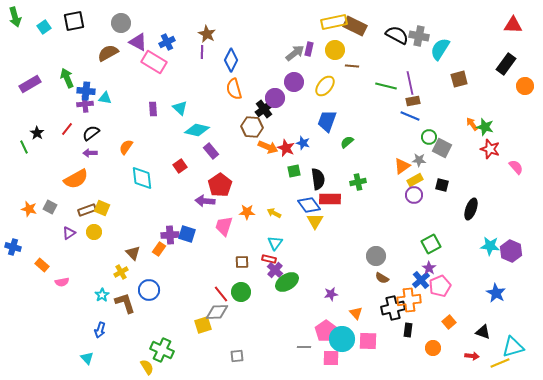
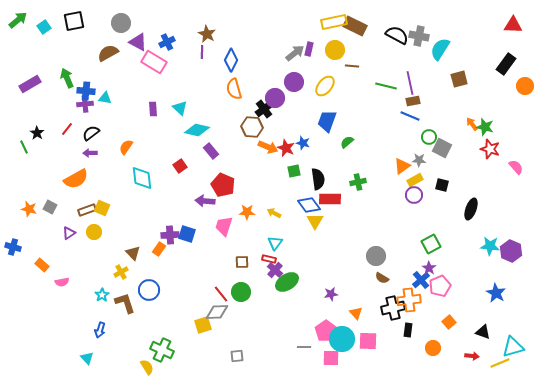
green arrow at (15, 17): moved 3 px right, 3 px down; rotated 114 degrees counterclockwise
red pentagon at (220, 185): moved 3 px right; rotated 15 degrees counterclockwise
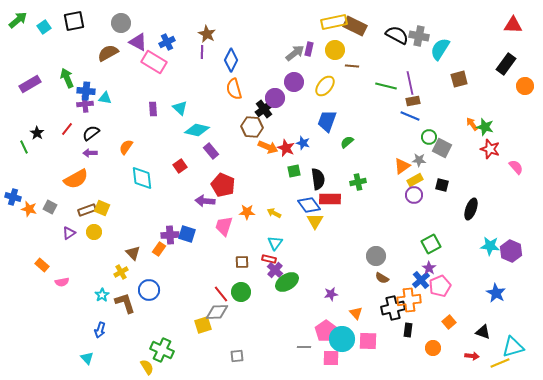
blue cross at (13, 247): moved 50 px up
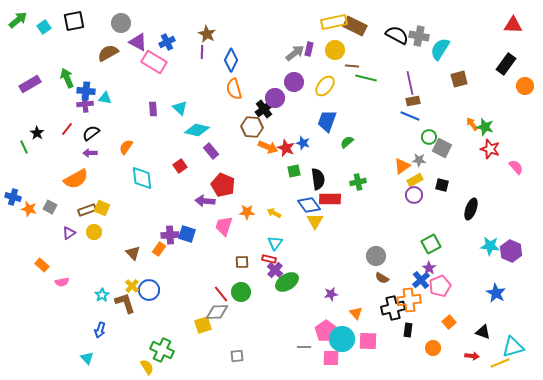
green line at (386, 86): moved 20 px left, 8 px up
yellow cross at (121, 272): moved 11 px right, 14 px down; rotated 16 degrees counterclockwise
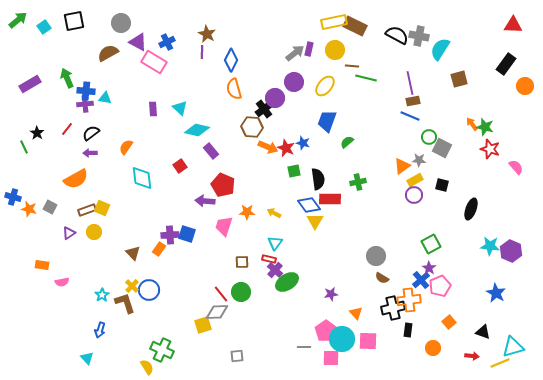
orange rectangle at (42, 265): rotated 32 degrees counterclockwise
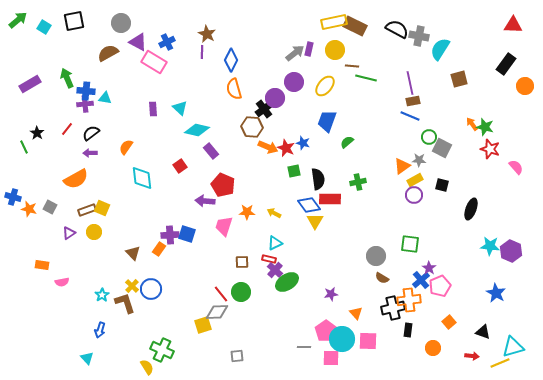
cyan square at (44, 27): rotated 24 degrees counterclockwise
black semicircle at (397, 35): moved 6 px up
cyan triangle at (275, 243): rotated 28 degrees clockwise
green square at (431, 244): moved 21 px left; rotated 36 degrees clockwise
blue circle at (149, 290): moved 2 px right, 1 px up
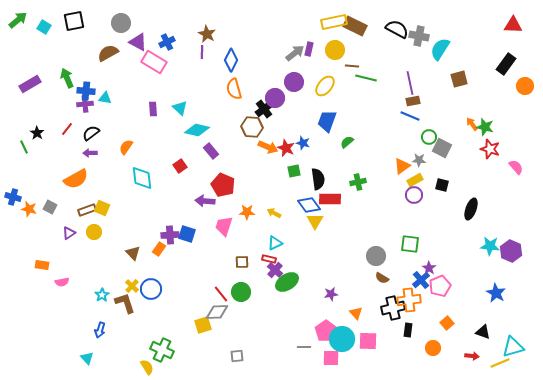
orange square at (449, 322): moved 2 px left, 1 px down
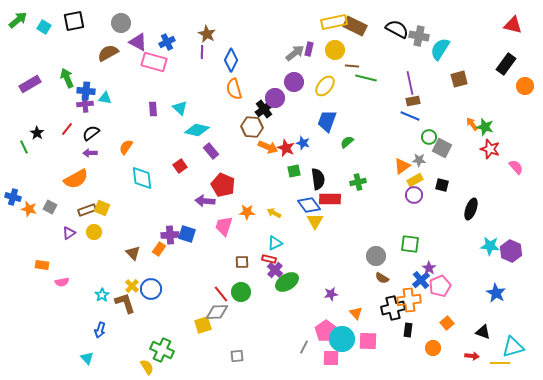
red triangle at (513, 25): rotated 12 degrees clockwise
pink rectangle at (154, 62): rotated 15 degrees counterclockwise
gray line at (304, 347): rotated 64 degrees counterclockwise
yellow line at (500, 363): rotated 24 degrees clockwise
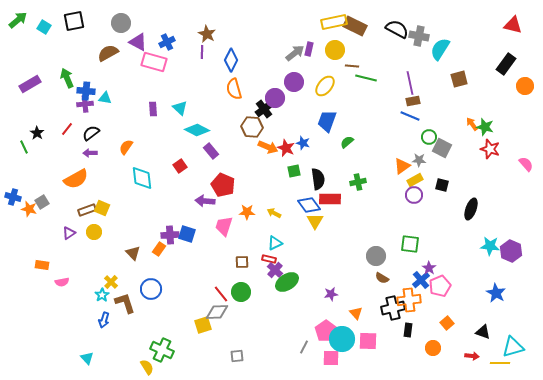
cyan diamond at (197, 130): rotated 15 degrees clockwise
pink semicircle at (516, 167): moved 10 px right, 3 px up
gray square at (50, 207): moved 8 px left, 5 px up; rotated 32 degrees clockwise
yellow cross at (132, 286): moved 21 px left, 4 px up
blue arrow at (100, 330): moved 4 px right, 10 px up
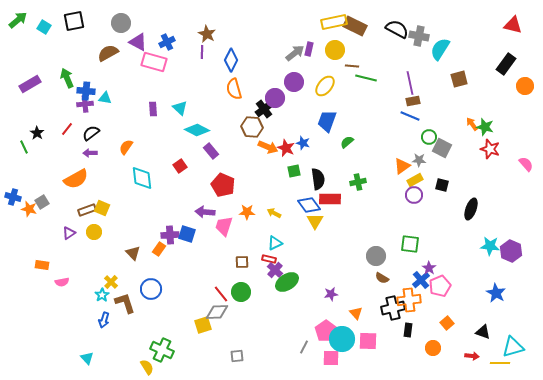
purple arrow at (205, 201): moved 11 px down
